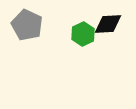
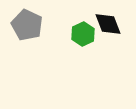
black diamond: rotated 72 degrees clockwise
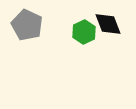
green hexagon: moved 1 px right, 2 px up
